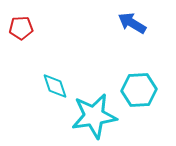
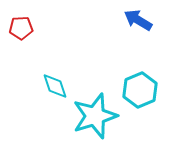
blue arrow: moved 6 px right, 3 px up
cyan hexagon: moved 1 px right; rotated 20 degrees counterclockwise
cyan star: moved 1 px right; rotated 9 degrees counterclockwise
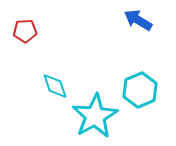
red pentagon: moved 4 px right, 3 px down
cyan star: rotated 12 degrees counterclockwise
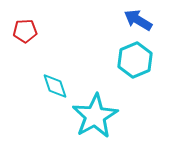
cyan hexagon: moved 5 px left, 30 px up
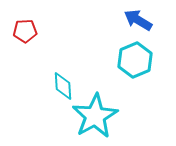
cyan diamond: moved 8 px right; rotated 16 degrees clockwise
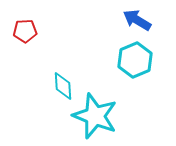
blue arrow: moved 1 px left
cyan star: rotated 21 degrees counterclockwise
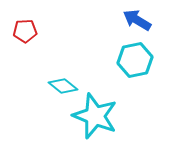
cyan hexagon: rotated 12 degrees clockwise
cyan diamond: rotated 48 degrees counterclockwise
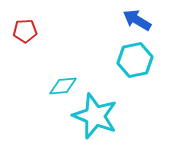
cyan diamond: rotated 44 degrees counterclockwise
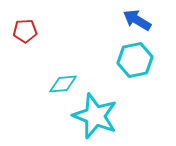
cyan diamond: moved 2 px up
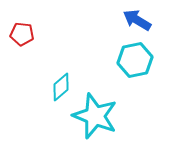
red pentagon: moved 3 px left, 3 px down; rotated 10 degrees clockwise
cyan diamond: moved 2 px left, 3 px down; rotated 36 degrees counterclockwise
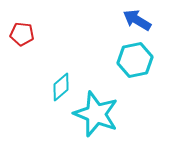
cyan star: moved 1 px right, 2 px up
